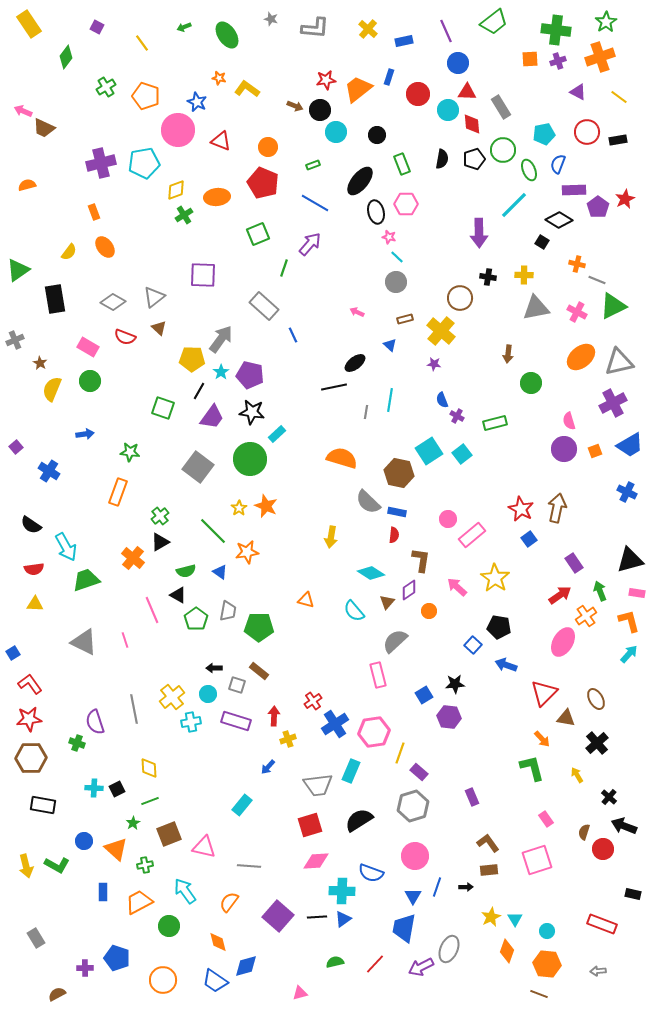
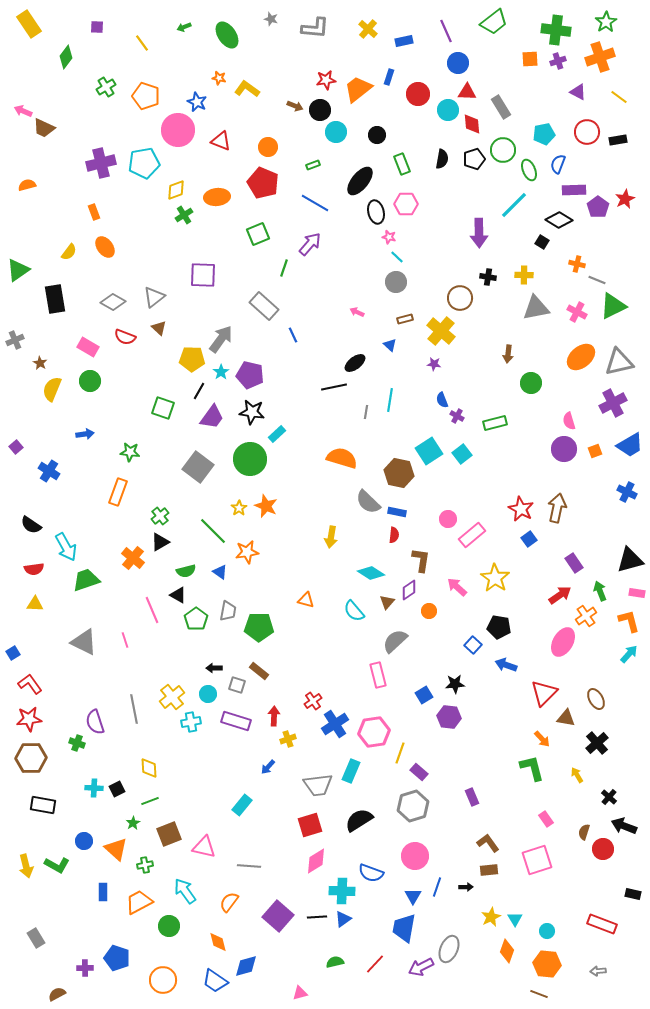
purple square at (97, 27): rotated 24 degrees counterclockwise
pink diamond at (316, 861): rotated 28 degrees counterclockwise
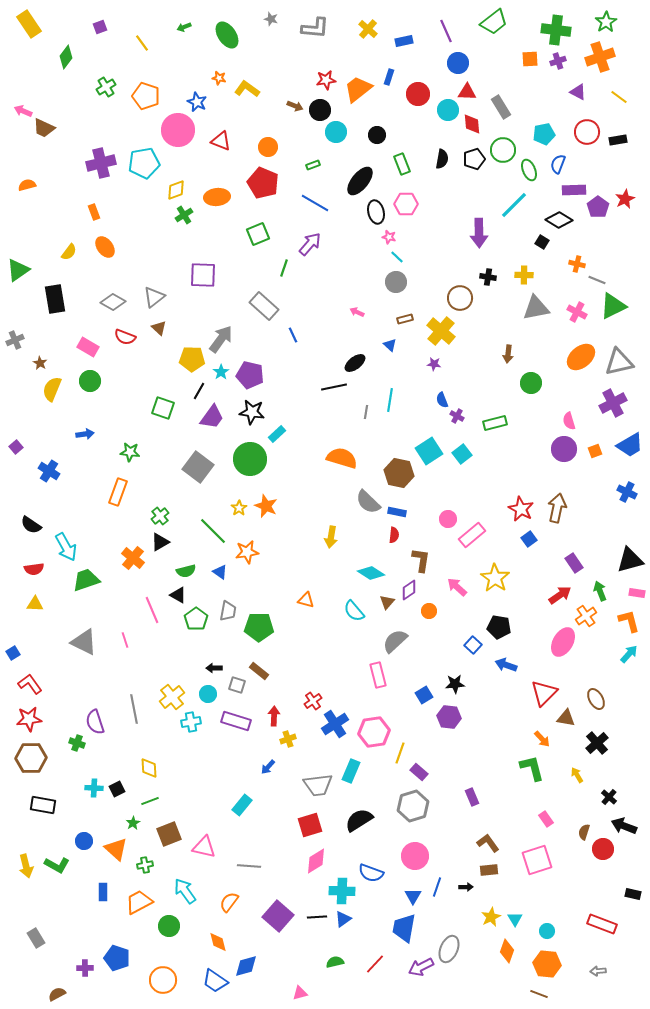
purple square at (97, 27): moved 3 px right; rotated 24 degrees counterclockwise
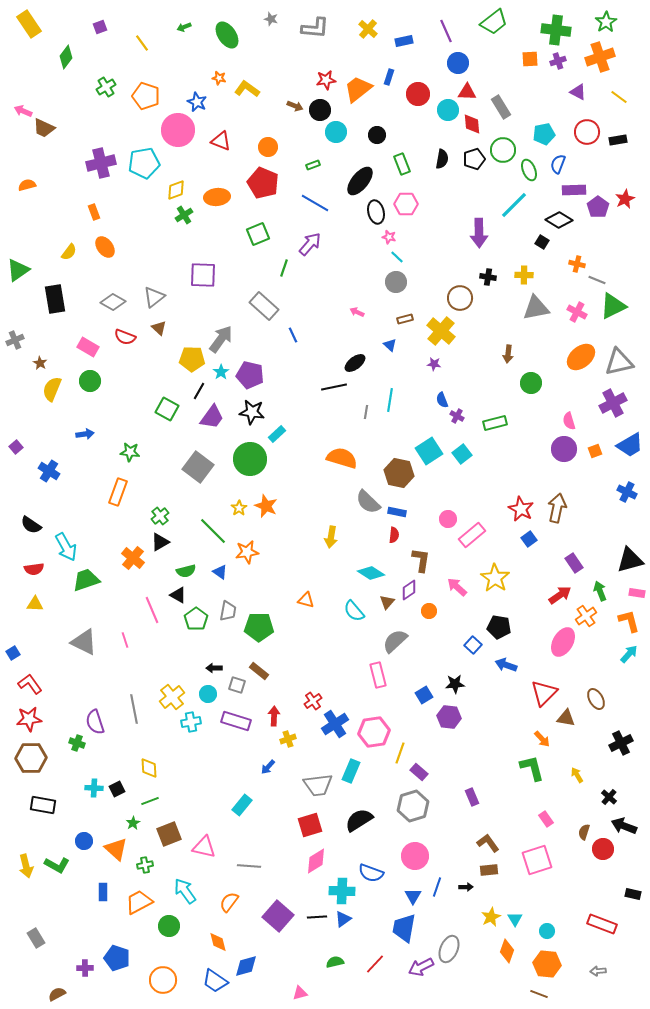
green square at (163, 408): moved 4 px right, 1 px down; rotated 10 degrees clockwise
black cross at (597, 743): moved 24 px right; rotated 15 degrees clockwise
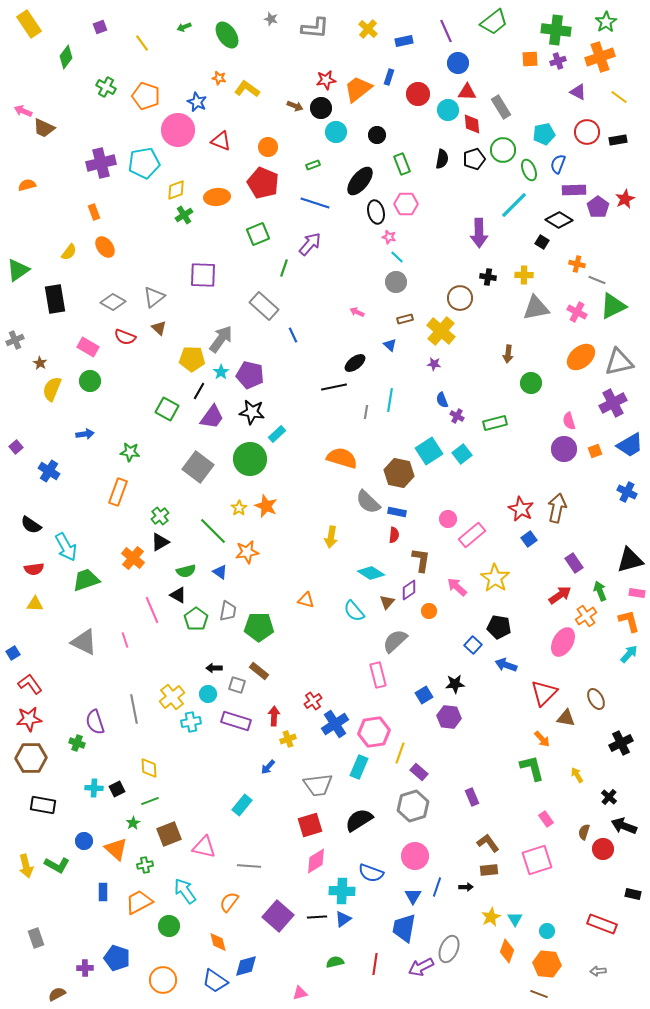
green cross at (106, 87): rotated 30 degrees counterclockwise
black circle at (320, 110): moved 1 px right, 2 px up
blue line at (315, 203): rotated 12 degrees counterclockwise
cyan rectangle at (351, 771): moved 8 px right, 4 px up
gray rectangle at (36, 938): rotated 12 degrees clockwise
red line at (375, 964): rotated 35 degrees counterclockwise
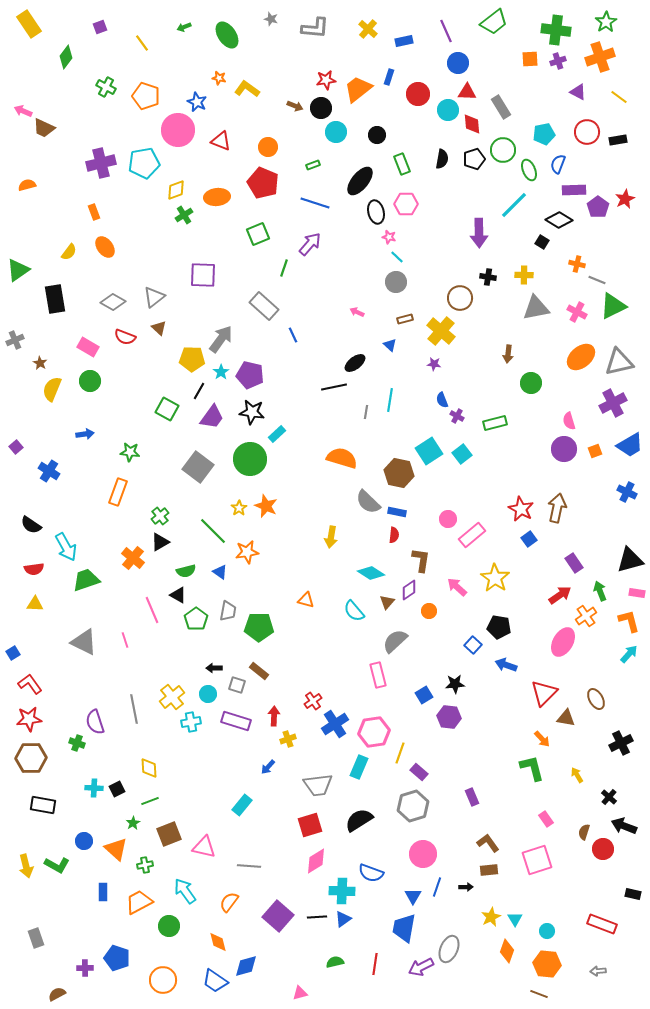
pink circle at (415, 856): moved 8 px right, 2 px up
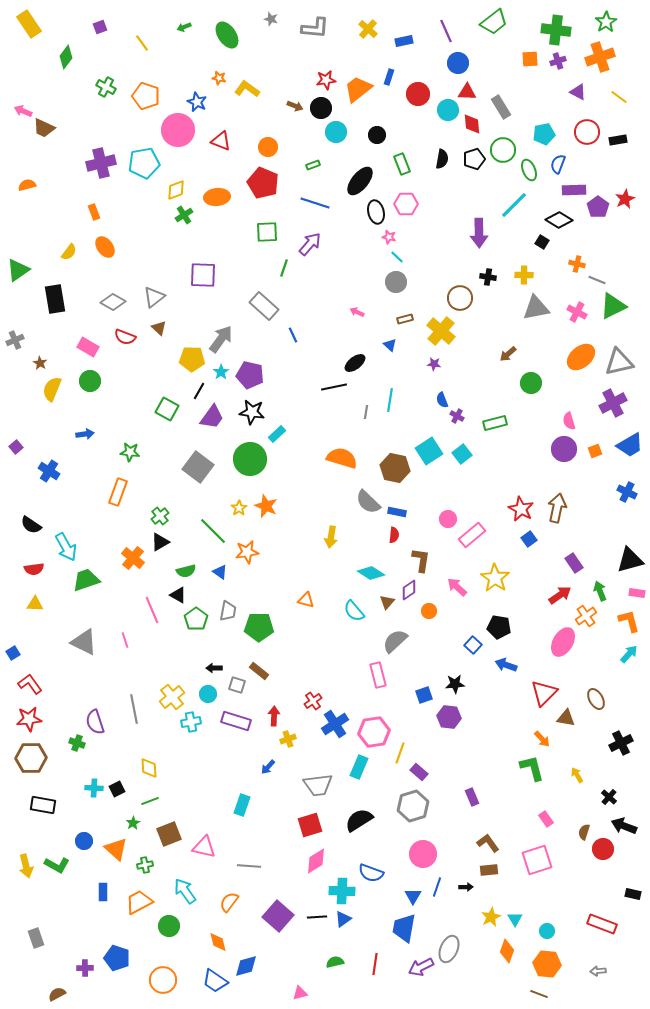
green square at (258, 234): moved 9 px right, 2 px up; rotated 20 degrees clockwise
brown arrow at (508, 354): rotated 42 degrees clockwise
brown hexagon at (399, 473): moved 4 px left, 5 px up
blue square at (424, 695): rotated 12 degrees clockwise
cyan rectangle at (242, 805): rotated 20 degrees counterclockwise
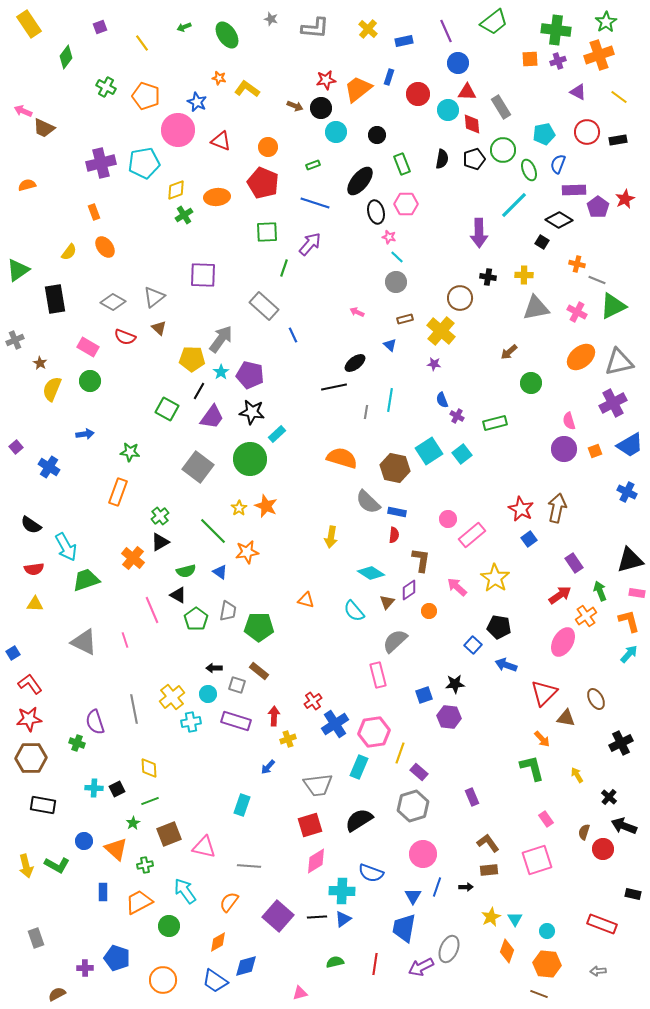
orange cross at (600, 57): moved 1 px left, 2 px up
brown arrow at (508, 354): moved 1 px right, 2 px up
blue cross at (49, 471): moved 4 px up
orange diamond at (218, 942): rotated 75 degrees clockwise
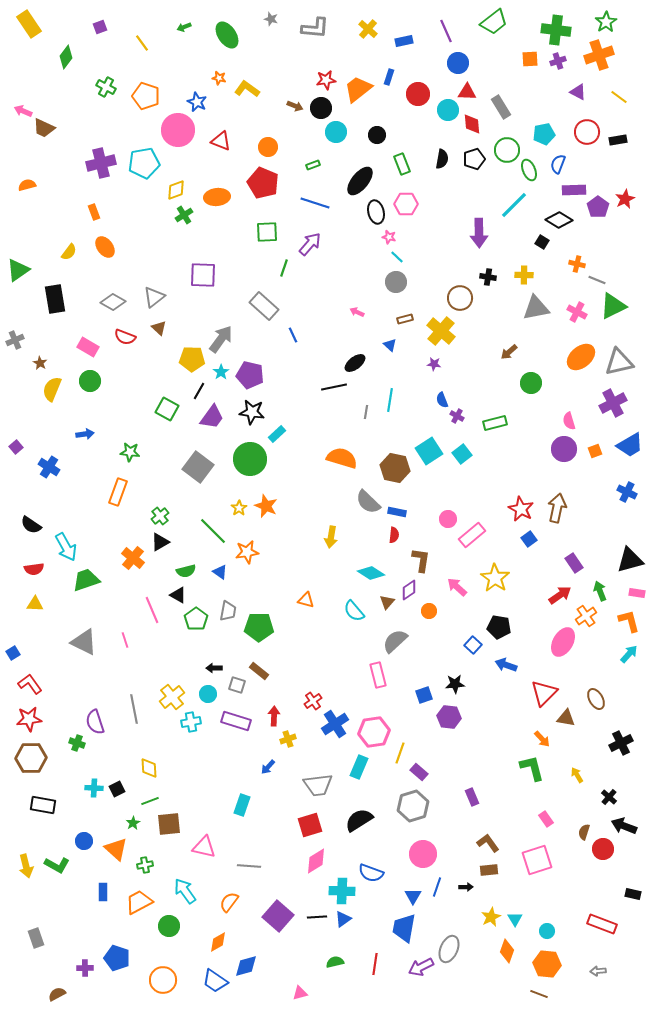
green circle at (503, 150): moved 4 px right
brown square at (169, 834): moved 10 px up; rotated 15 degrees clockwise
